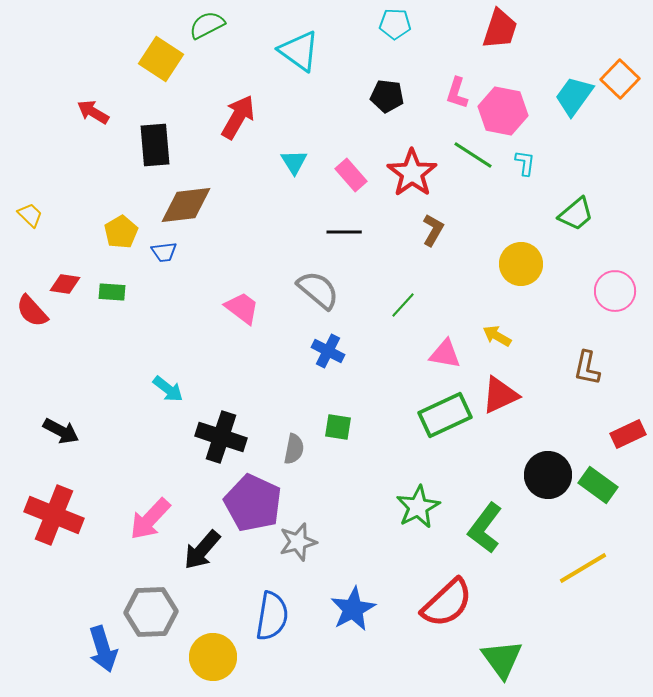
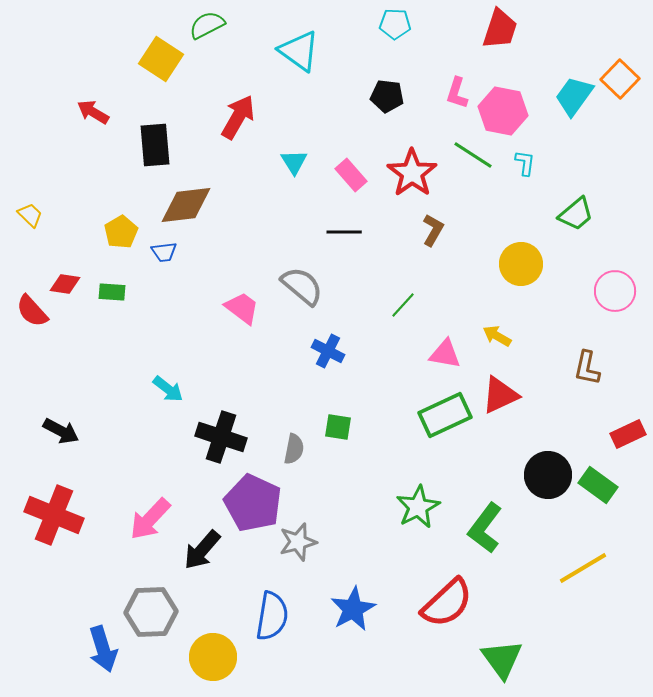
gray semicircle at (318, 290): moved 16 px left, 4 px up
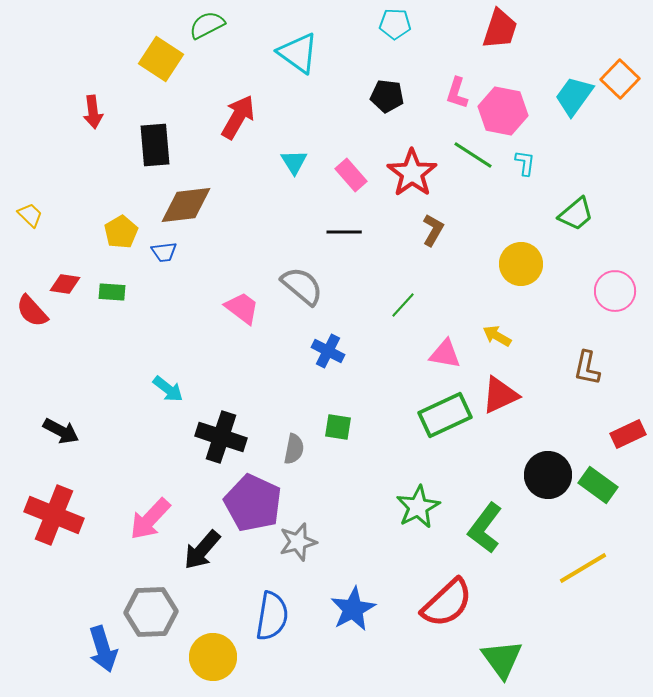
cyan triangle at (299, 51): moved 1 px left, 2 px down
red arrow at (93, 112): rotated 128 degrees counterclockwise
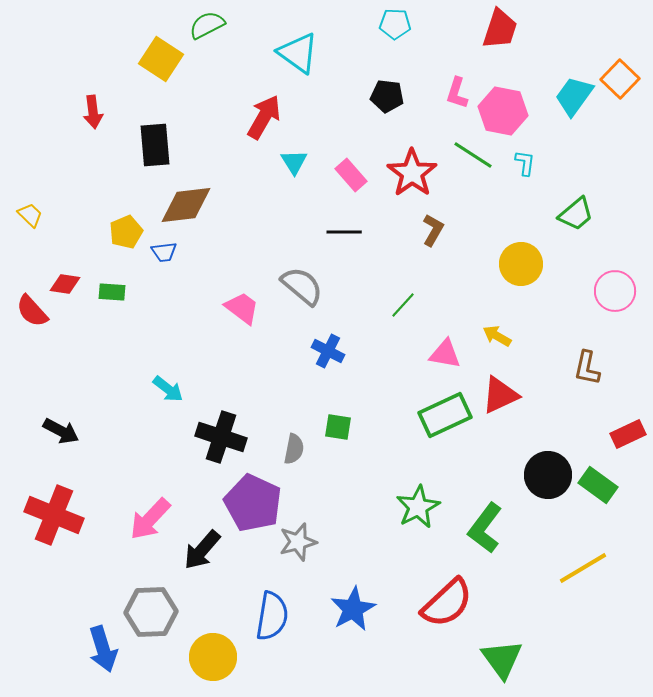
red arrow at (238, 117): moved 26 px right
yellow pentagon at (121, 232): moved 5 px right; rotated 8 degrees clockwise
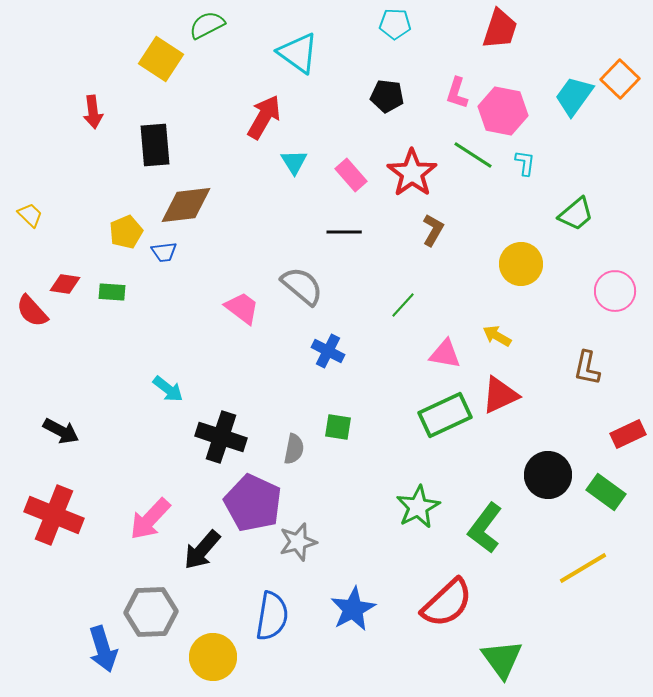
green rectangle at (598, 485): moved 8 px right, 7 px down
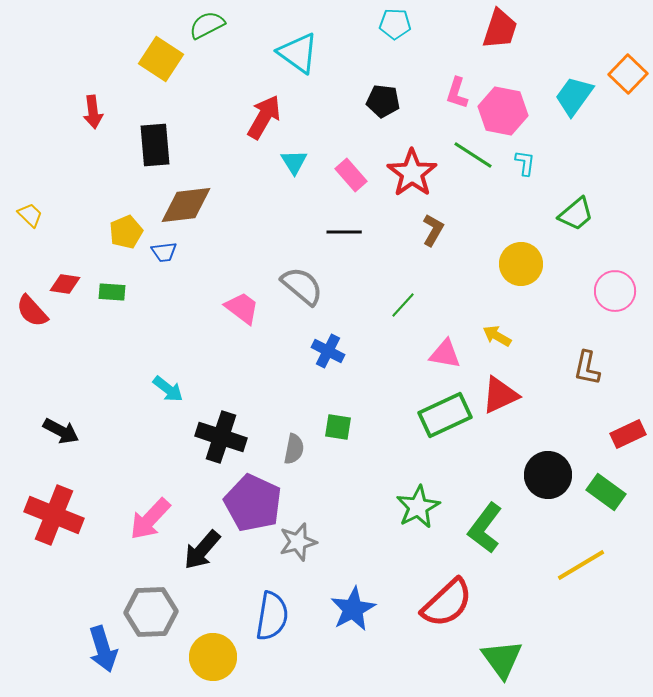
orange square at (620, 79): moved 8 px right, 5 px up
black pentagon at (387, 96): moved 4 px left, 5 px down
yellow line at (583, 568): moved 2 px left, 3 px up
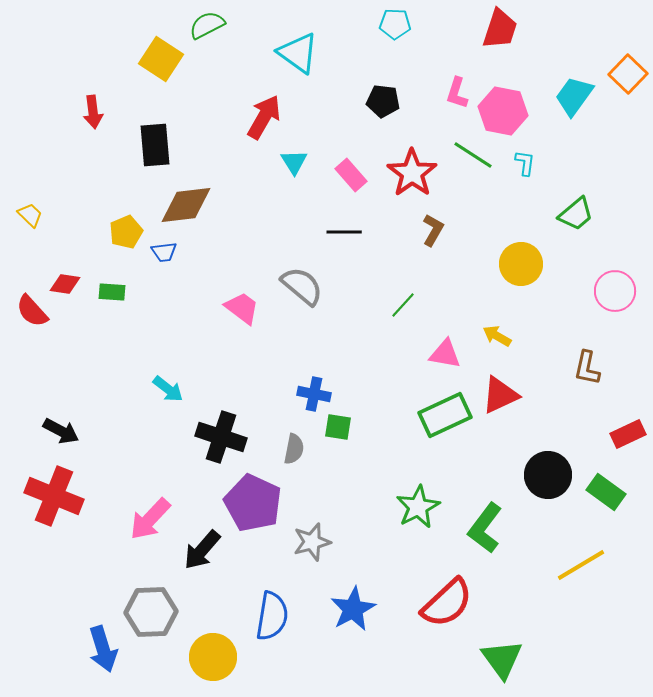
blue cross at (328, 351): moved 14 px left, 43 px down; rotated 16 degrees counterclockwise
red cross at (54, 515): moved 19 px up
gray star at (298, 542): moved 14 px right
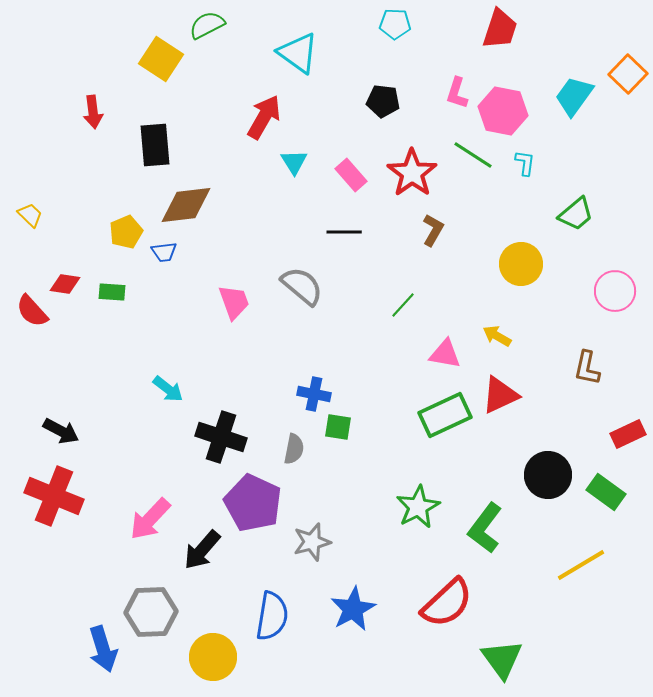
pink trapezoid at (242, 308): moved 8 px left, 6 px up; rotated 33 degrees clockwise
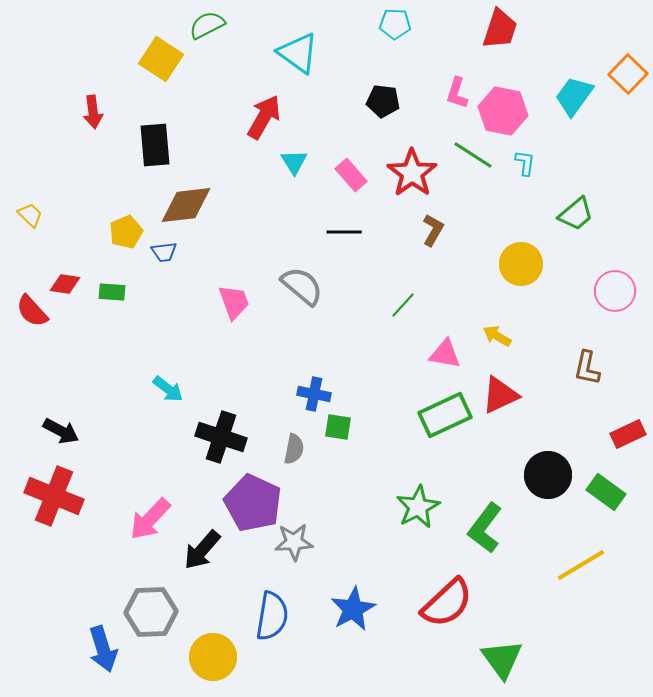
gray star at (312, 542): moved 18 px left; rotated 12 degrees clockwise
